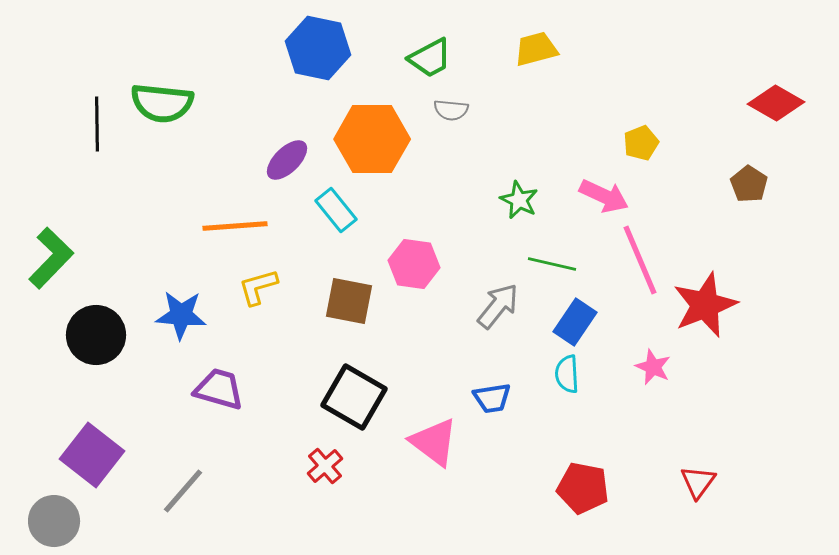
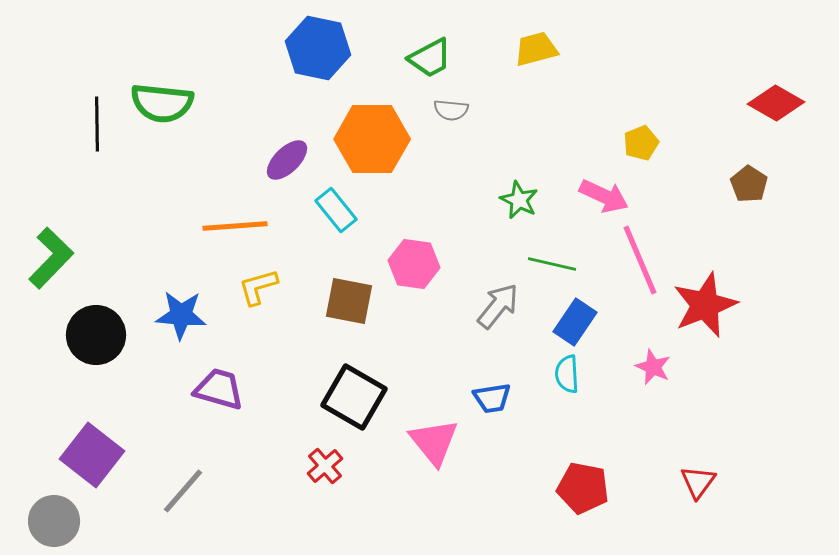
pink triangle: rotated 14 degrees clockwise
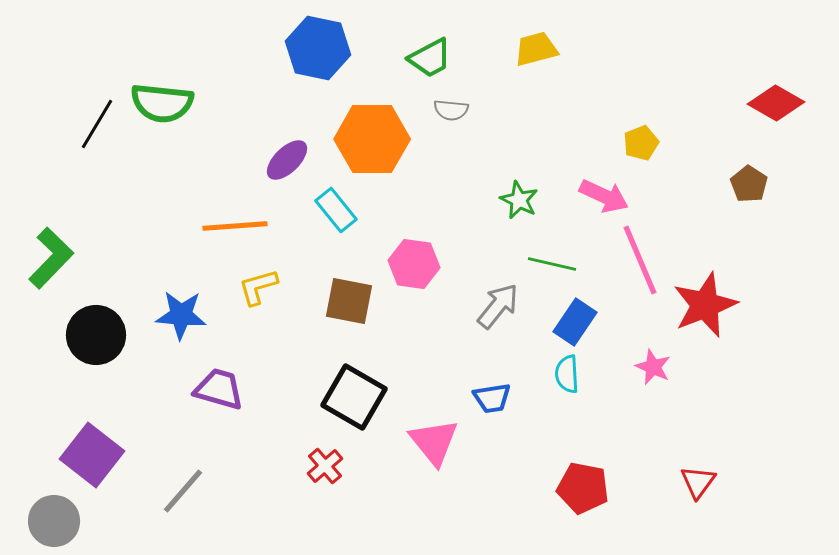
black line: rotated 32 degrees clockwise
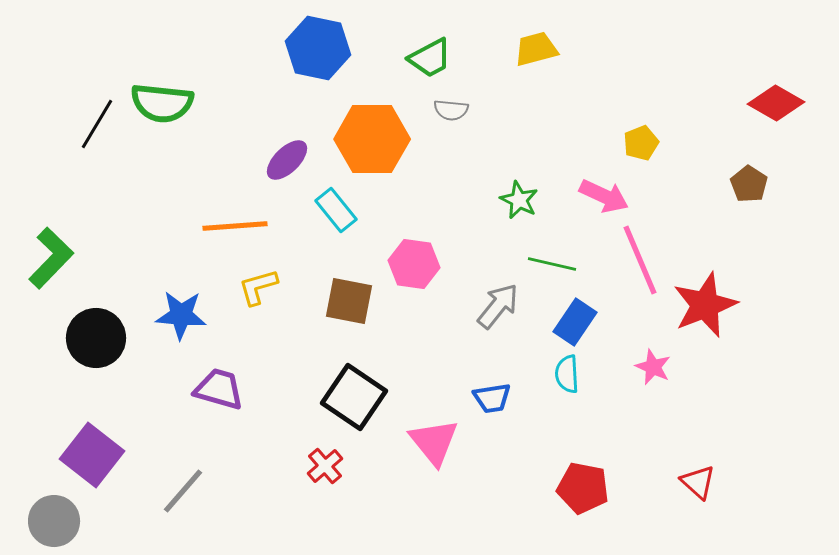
black circle: moved 3 px down
black square: rotated 4 degrees clockwise
red triangle: rotated 24 degrees counterclockwise
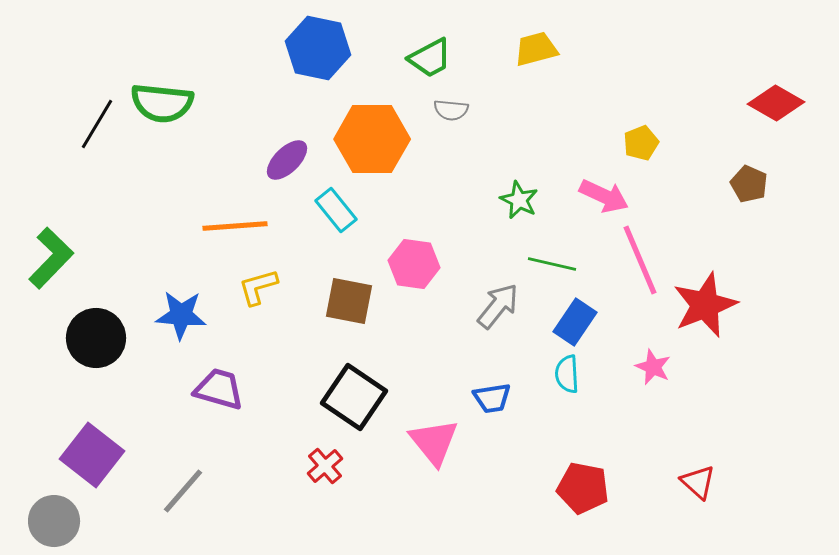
brown pentagon: rotated 9 degrees counterclockwise
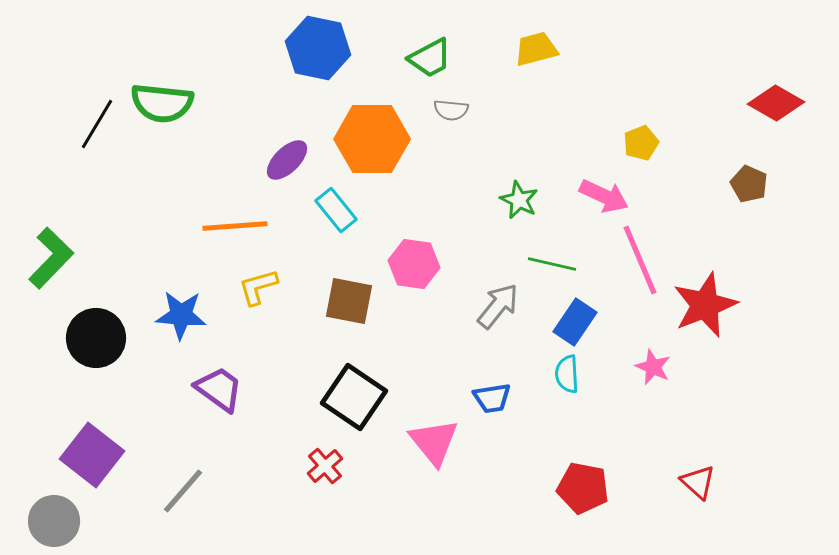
purple trapezoid: rotated 20 degrees clockwise
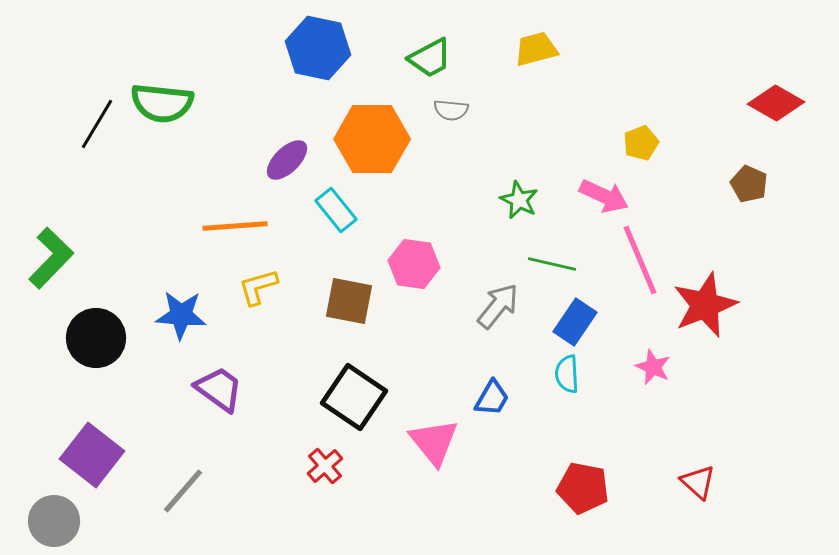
blue trapezoid: rotated 51 degrees counterclockwise
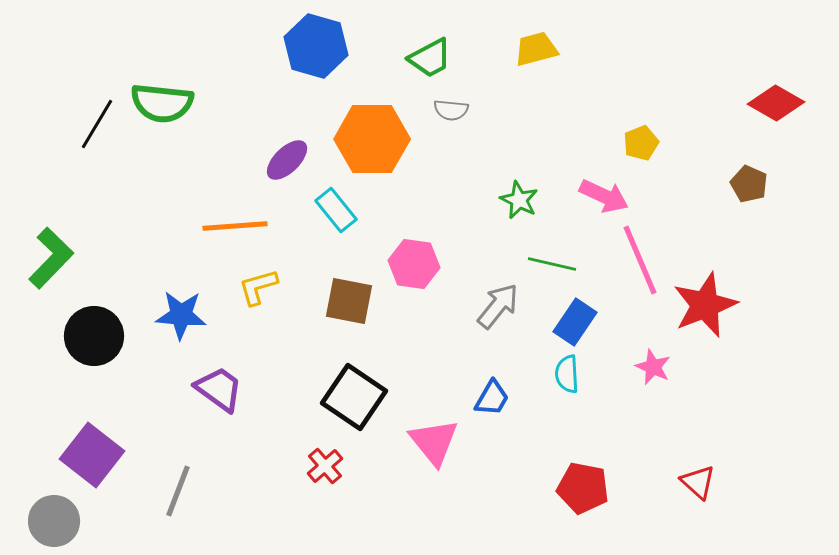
blue hexagon: moved 2 px left, 2 px up; rotated 4 degrees clockwise
black circle: moved 2 px left, 2 px up
gray line: moved 5 px left; rotated 20 degrees counterclockwise
